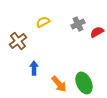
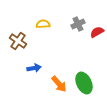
yellow semicircle: moved 2 px down; rotated 24 degrees clockwise
brown cross: rotated 18 degrees counterclockwise
blue arrow: rotated 80 degrees clockwise
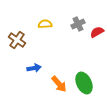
yellow semicircle: moved 2 px right
brown cross: moved 1 px left, 1 px up
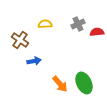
red semicircle: rotated 24 degrees clockwise
brown cross: moved 3 px right
blue arrow: moved 7 px up
orange arrow: moved 1 px right
